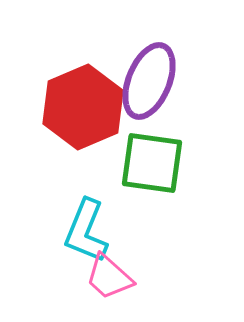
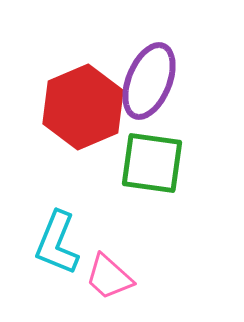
cyan L-shape: moved 29 px left, 12 px down
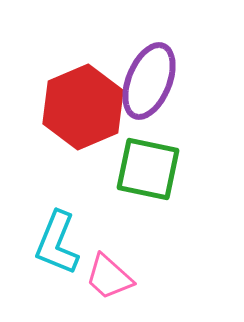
green square: moved 4 px left, 6 px down; rotated 4 degrees clockwise
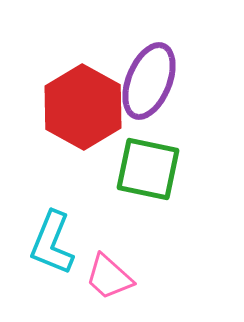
red hexagon: rotated 8 degrees counterclockwise
cyan L-shape: moved 5 px left
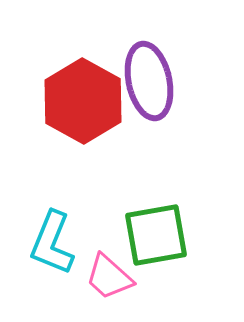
purple ellipse: rotated 34 degrees counterclockwise
red hexagon: moved 6 px up
green square: moved 8 px right, 66 px down; rotated 22 degrees counterclockwise
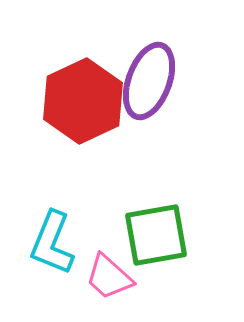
purple ellipse: rotated 32 degrees clockwise
red hexagon: rotated 6 degrees clockwise
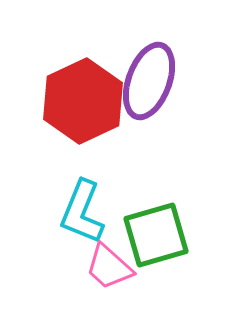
green square: rotated 6 degrees counterclockwise
cyan L-shape: moved 30 px right, 31 px up
pink trapezoid: moved 10 px up
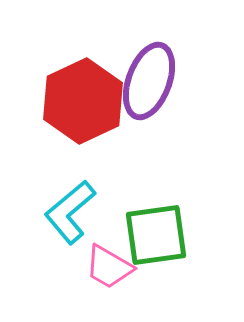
cyan L-shape: moved 12 px left; rotated 28 degrees clockwise
green square: rotated 8 degrees clockwise
pink trapezoid: rotated 12 degrees counterclockwise
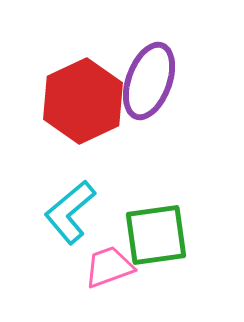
pink trapezoid: rotated 130 degrees clockwise
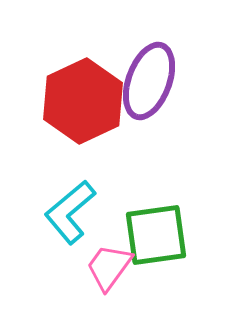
pink trapezoid: rotated 34 degrees counterclockwise
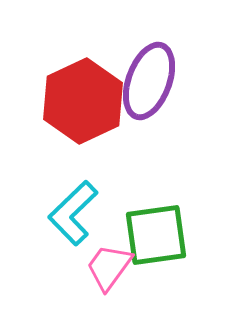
cyan L-shape: moved 3 px right, 1 px down; rotated 4 degrees counterclockwise
